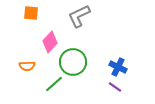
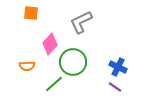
gray L-shape: moved 2 px right, 6 px down
pink diamond: moved 2 px down
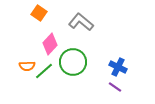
orange square: moved 8 px right; rotated 28 degrees clockwise
gray L-shape: rotated 65 degrees clockwise
green line: moved 10 px left, 13 px up
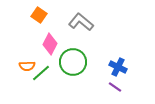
orange square: moved 2 px down
pink diamond: rotated 15 degrees counterclockwise
green line: moved 3 px left, 2 px down
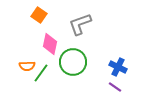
gray L-shape: moved 1 px left, 2 px down; rotated 60 degrees counterclockwise
pink diamond: rotated 15 degrees counterclockwise
green line: rotated 12 degrees counterclockwise
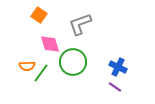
pink diamond: rotated 30 degrees counterclockwise
